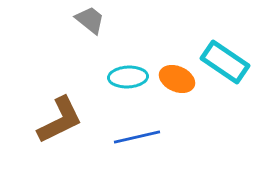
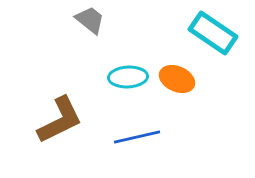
cyan rectangle: moved 12 px left, 29 px up
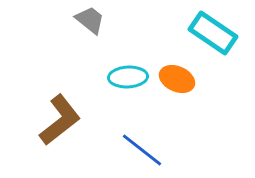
brown L-shape: rotated 12 degrees counterclockwise
blue line: moved 5 px right, 13 px down; rotated 51 degrees clockwise
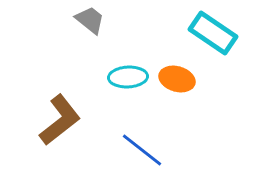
orange ellipse: rotated 8 degrees counterclockwise
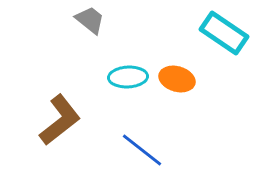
cyan rectangle: moved 11 px right
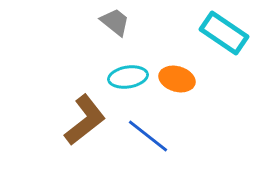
gray trapezoid: moved 25 px right, 2 px down
cyan ellipse: rotated 6 degrees counterclockwise
brown L-shape: moved 25 px right
blue line: moved 6 px right, 14 px up
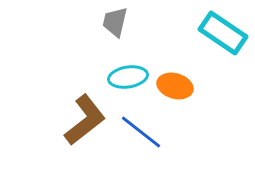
gray trapezoid: rotated 116 degrees counterclockwise
cyan rectangle: moved 1 px left
orange ellipse: moved 2 px left, 7 px down
blue line: moved 7 px left, 4 px up
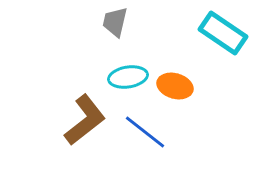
blue line: moved 4 px right
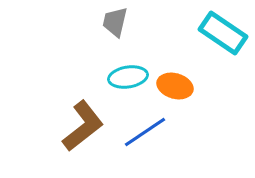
brown L-shape: moved 2 px left, 6 px down
blue line: rotated 72 degrees counterclockwise
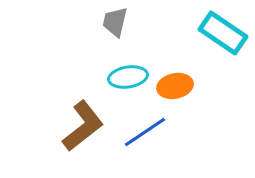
orange ellipse: rotated 28 degrees counterclockwise
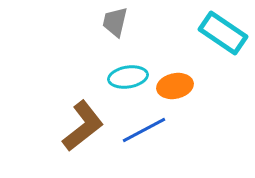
blue line: moved 1 px left, 2 px up; rotated 6 degrees clockwise
